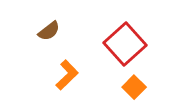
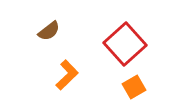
orange square: rotated 15 degrees clockwise
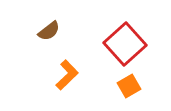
orange square: moved 5 px left, 1 px up
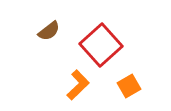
red square: moved 24 px left, 1 px down
orange L-shape: moved 11 px right, 10 px down
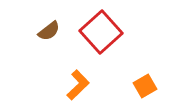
red square: moved 13 px up
orange square: moved 16 px right
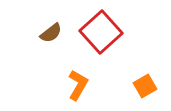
brown semicircle: moved 2 px right, 2 px down
orange L-shape: rotated 16 degrees counterclockwise
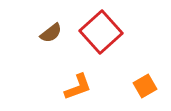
orange L-shape: moved 2 px down; rotated 40 degrees clockwise
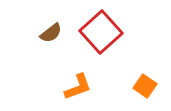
orange square: rotated 25 degrees counterclockwise
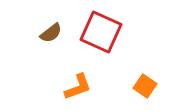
red square: rotated 24 degrees counterclockwise
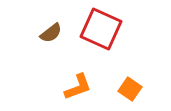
red square: moved 3 px up
orange square: moved 15 px left, 3 px down
